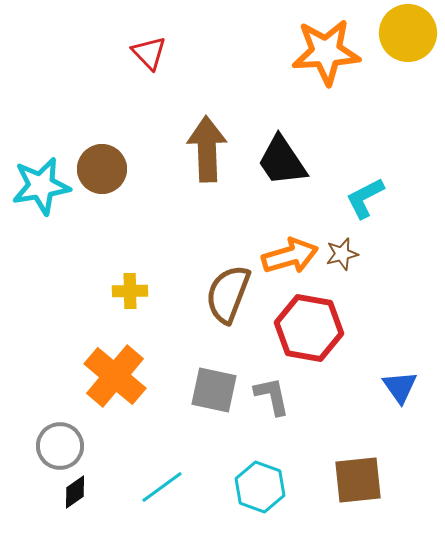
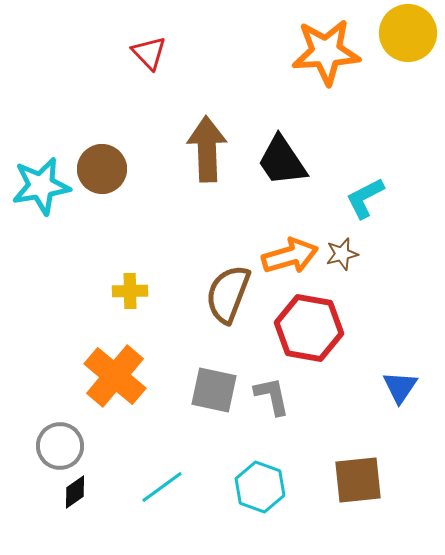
blue triangle: rotated 9 degrees clockwise
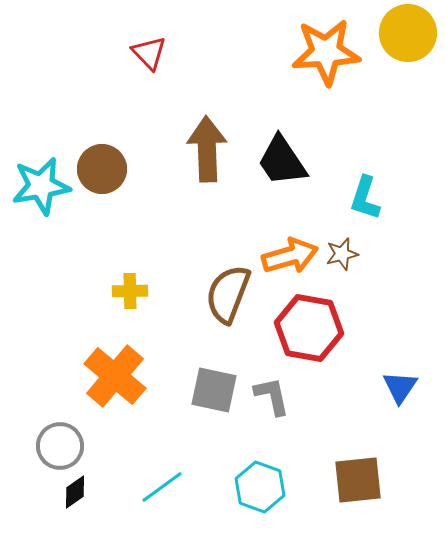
cyan L-shape: rotated 45 degrees counterclockwise
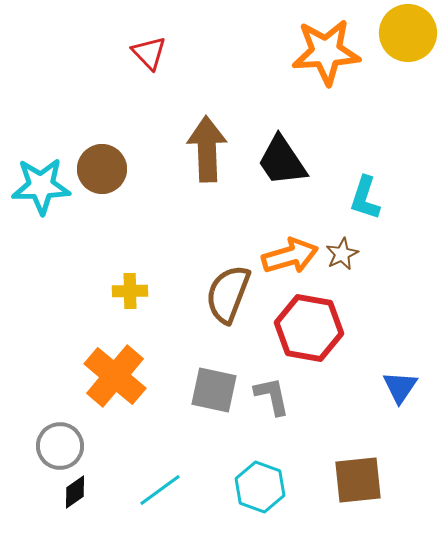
cyan star: rotated 8 degrees clockwise
brown star: rotated 12 degrees counterclockwise
cyan line: moved 2 px left, 3 px down
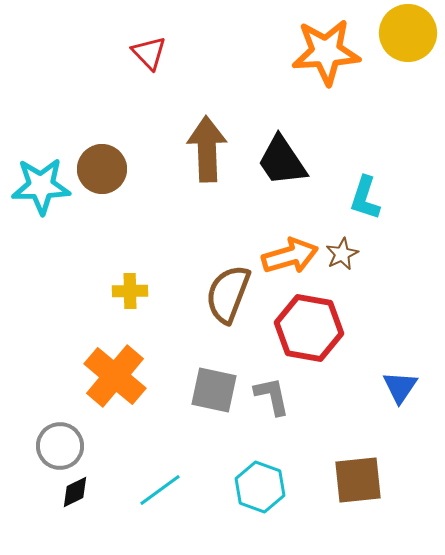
black diamond: rotated 8 degrees clockwise
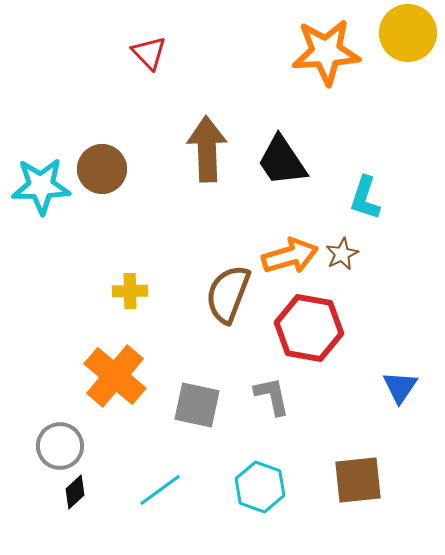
gray square: moved 17 px left, 15 px down
black diamond: rotated 16 degrees counterclockwise
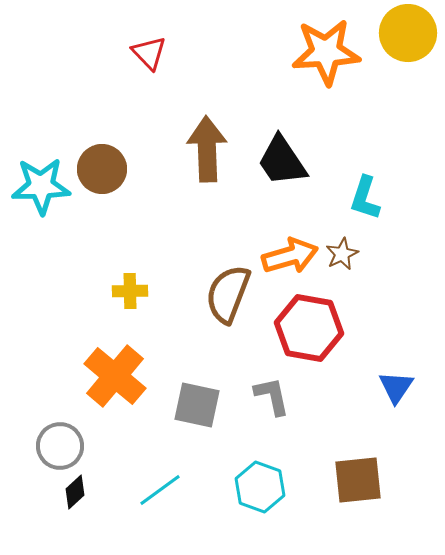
blue triangle: moved 4 px left
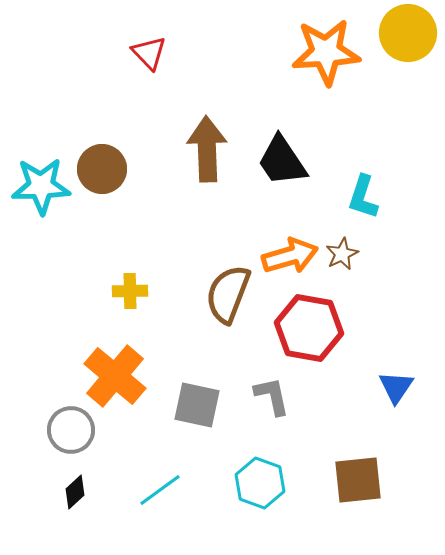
cyan L-shape: moved 2 px left, 1 px up
gray circle: moved 11 px right, 16 px up
cyan hexagon: moved 4 px up
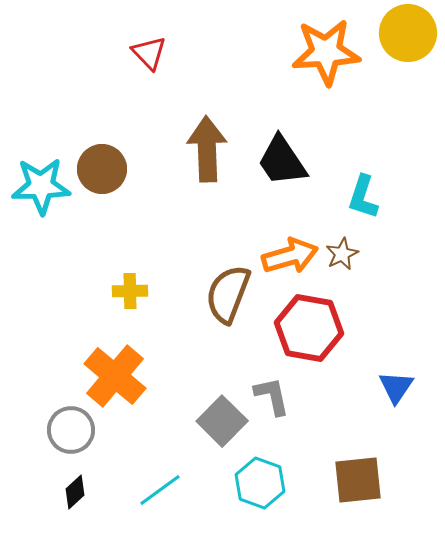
gray square: moved 25 px right, 16 px down; rotated 33 degrees clockwise
